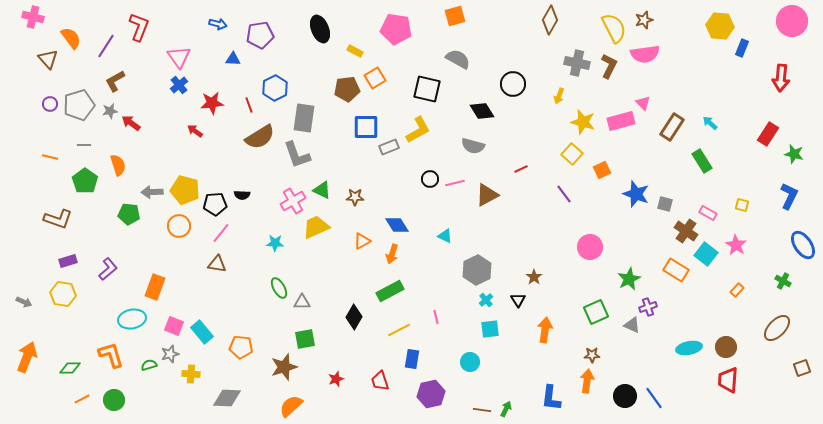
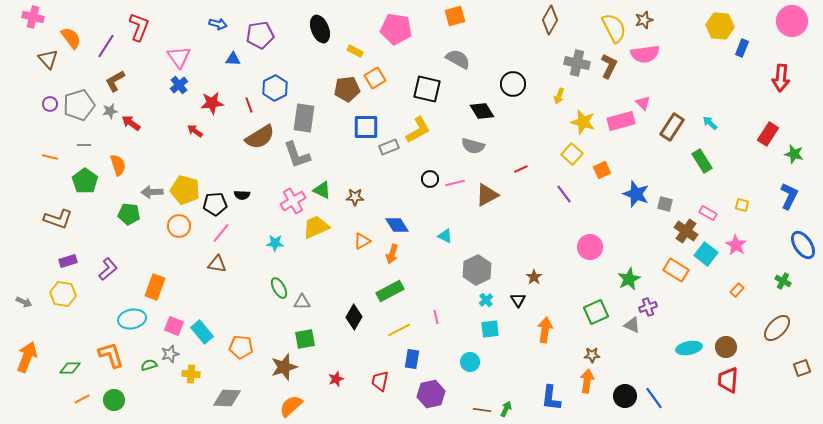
red trapezoid at (380, 381): rotated 30 degrees clockwise
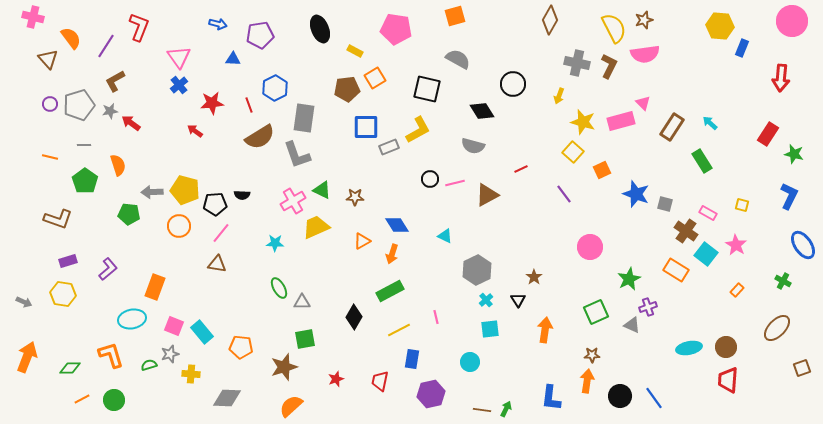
yellow square at (572, 154): moved 1 px right, 2 px up
black circle at (625, 396): moved 5 px left
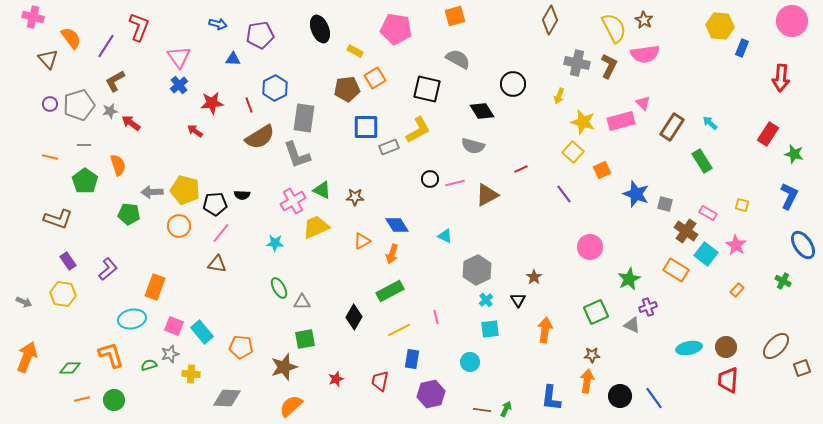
brown star at (644, 20): rotated 24 degrees counterclockwise
purple rectangle at (68, 261): rotated 72 degrees clockwise
brown ellipse at (777, 328): moved 1 px left, 18 px down
orange line at (82, 399): rotated 14 degrees clockwise
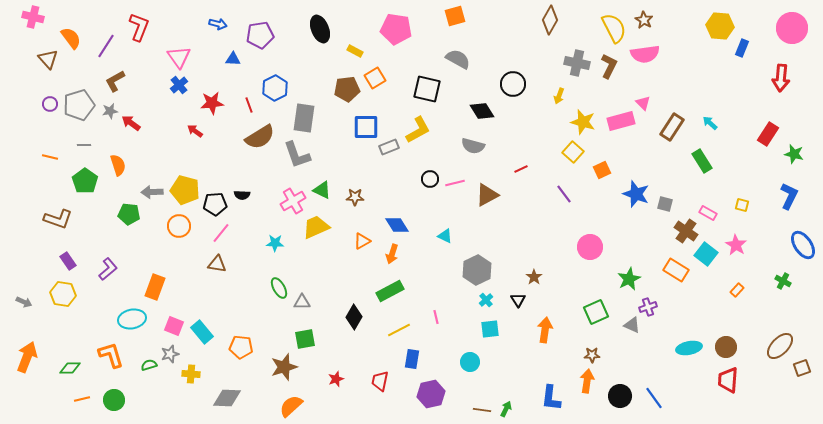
pink circle at (792, 21): moved 7 px down
brown ellipse at (776, 346): moved 4 px right
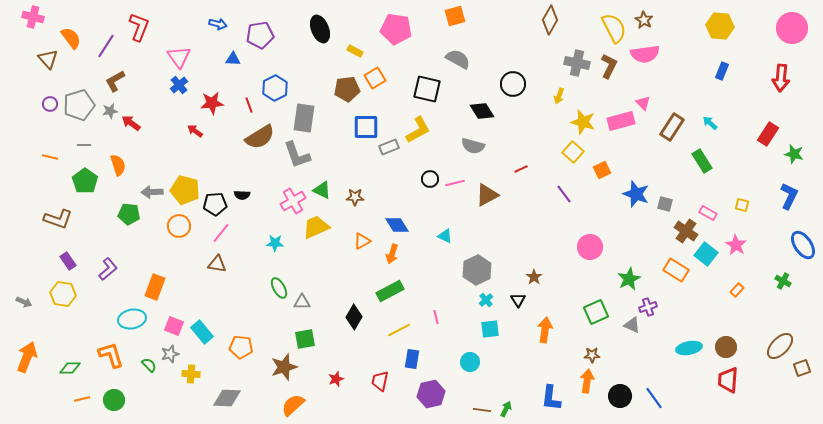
blue rectangle at (742, 48): moved 20 px left, 23 px down
green semicircle at (149, 365): rotated 63 degrees clockwise
orange semicircle at (291, 406): moved 2 px right, 1 px up
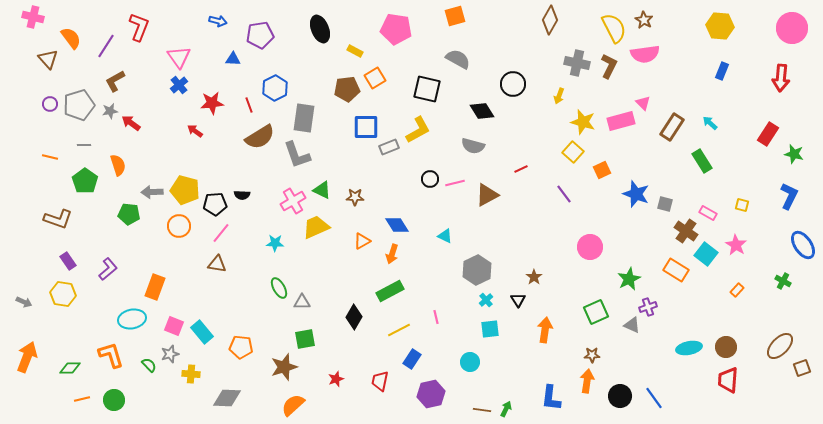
blue arrow at (218, 24): moved 3 px up
blue rectangle at (412, 359): rotated 24 degrees clockwise
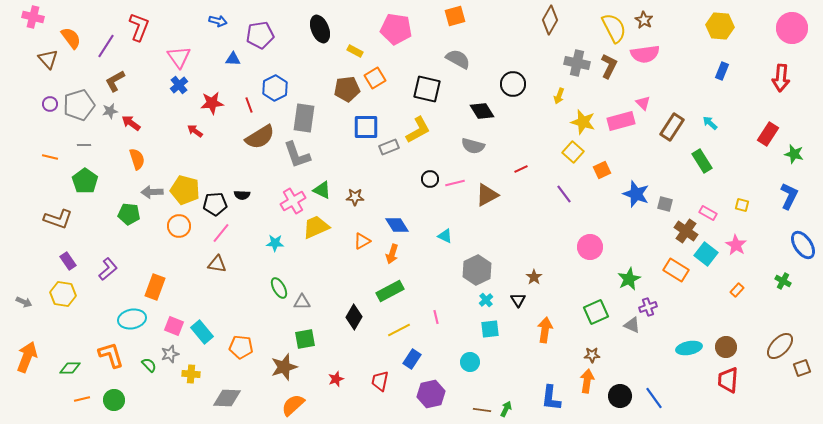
orange semicircle at (118, 165): moved 19 px right, 6 px up
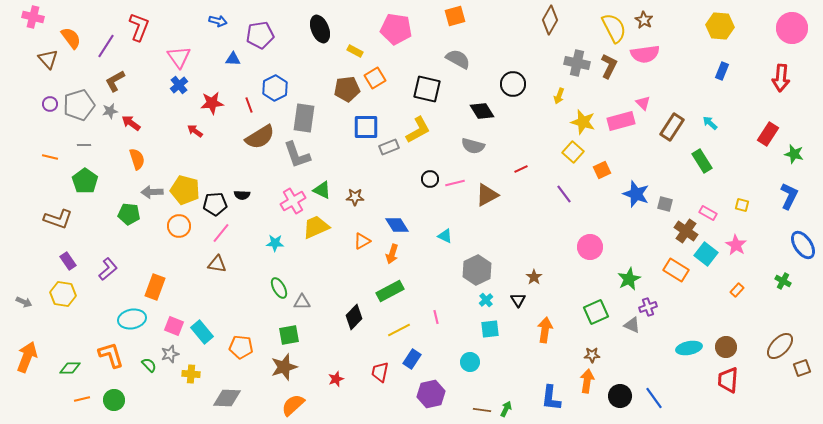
black diamond at (354, 317): rotated 15 degrees clockwise
green square at (305, 339): moved 16 px left, 4 px up
red trapezoid at (380, 381): moved 9 px up
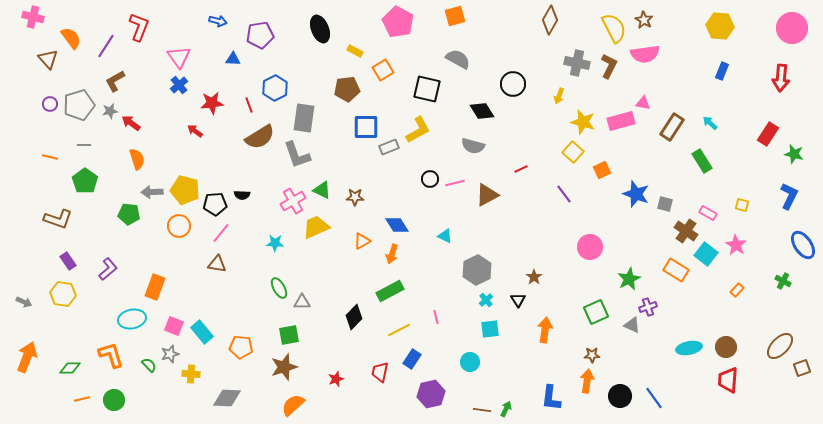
pink pentagon at (396, 29): moved 2 px right, 7 px up; rotated 20 degrees clockwise
orange square at (375, 78): moved 8 px right, 8 px up
pink triangle at (643, 103): rotated 35 degrees counterclockwise
